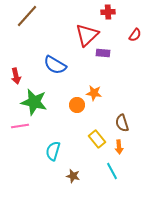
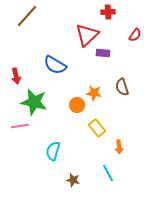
brown semicircle: moved 36 px up
yellow rectangle: moved 11 px up
cyan line: moved 4 px left, 2 px down
brown star: moved 4 px down
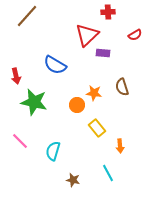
red semicircle: rotated 24 degrees clockwise
pink line: moved 15 px down; rotated 54 degrees clockwise
orange arrow: moved 1 px right, 1 px up
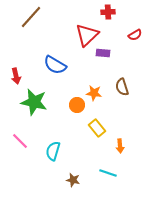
brown line: moved 4 px right, 1 px down
cyan line: rotated 42 degrees counterclockwise
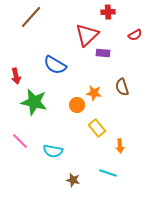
cyan semicircle: rotated 96 degrees counterclockwise
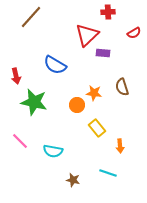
red semicircle: moved 1 px left, 2 px up
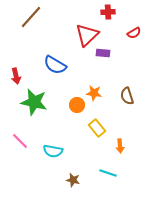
brown semicircle: moved 5 px right, 9 px down
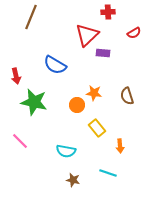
brown line: rotated 20 degrees counterclockwise
cyan semicircle: moved 13 px right
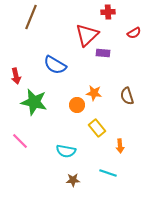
brown star: rotated 16 degrees counterclockwise
